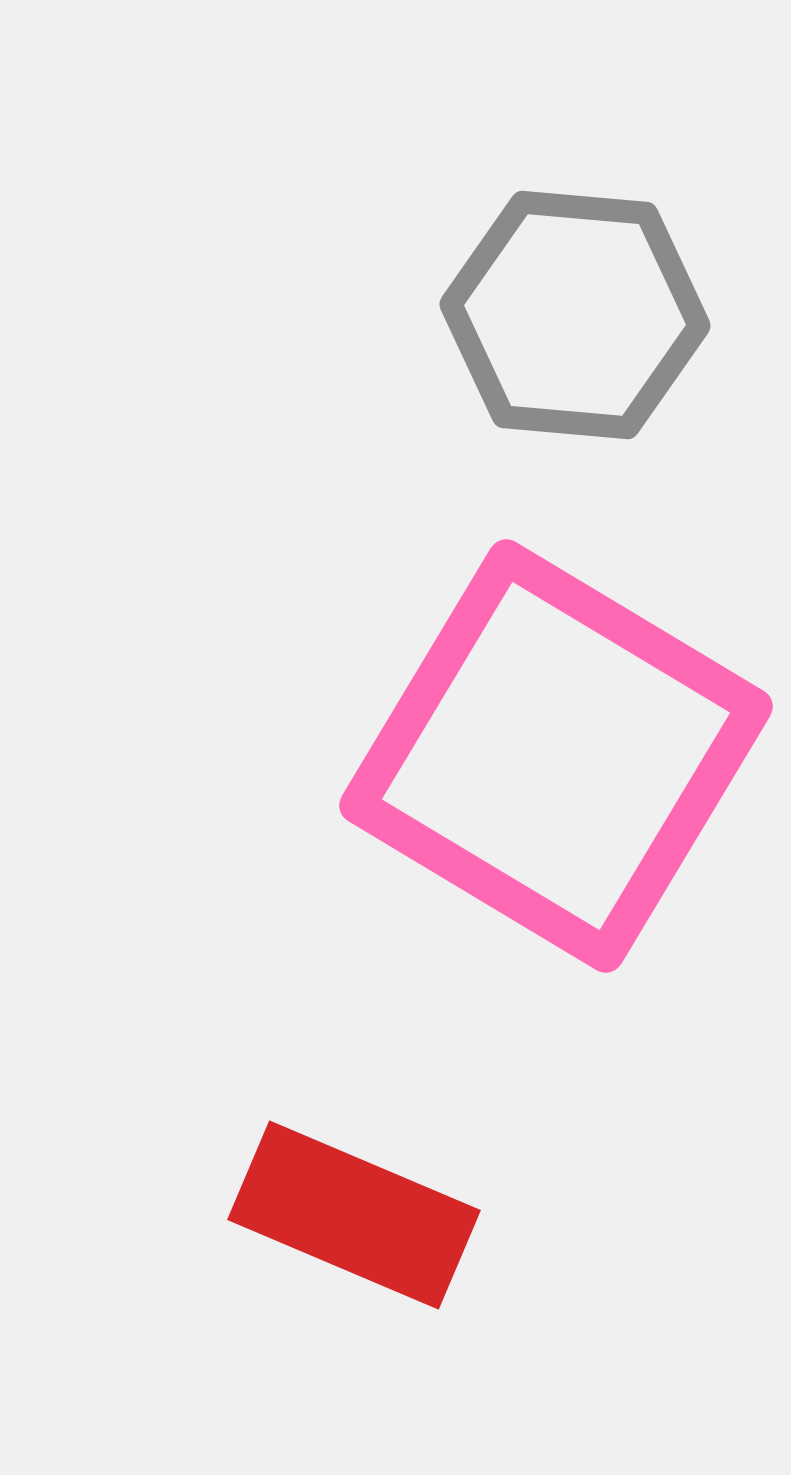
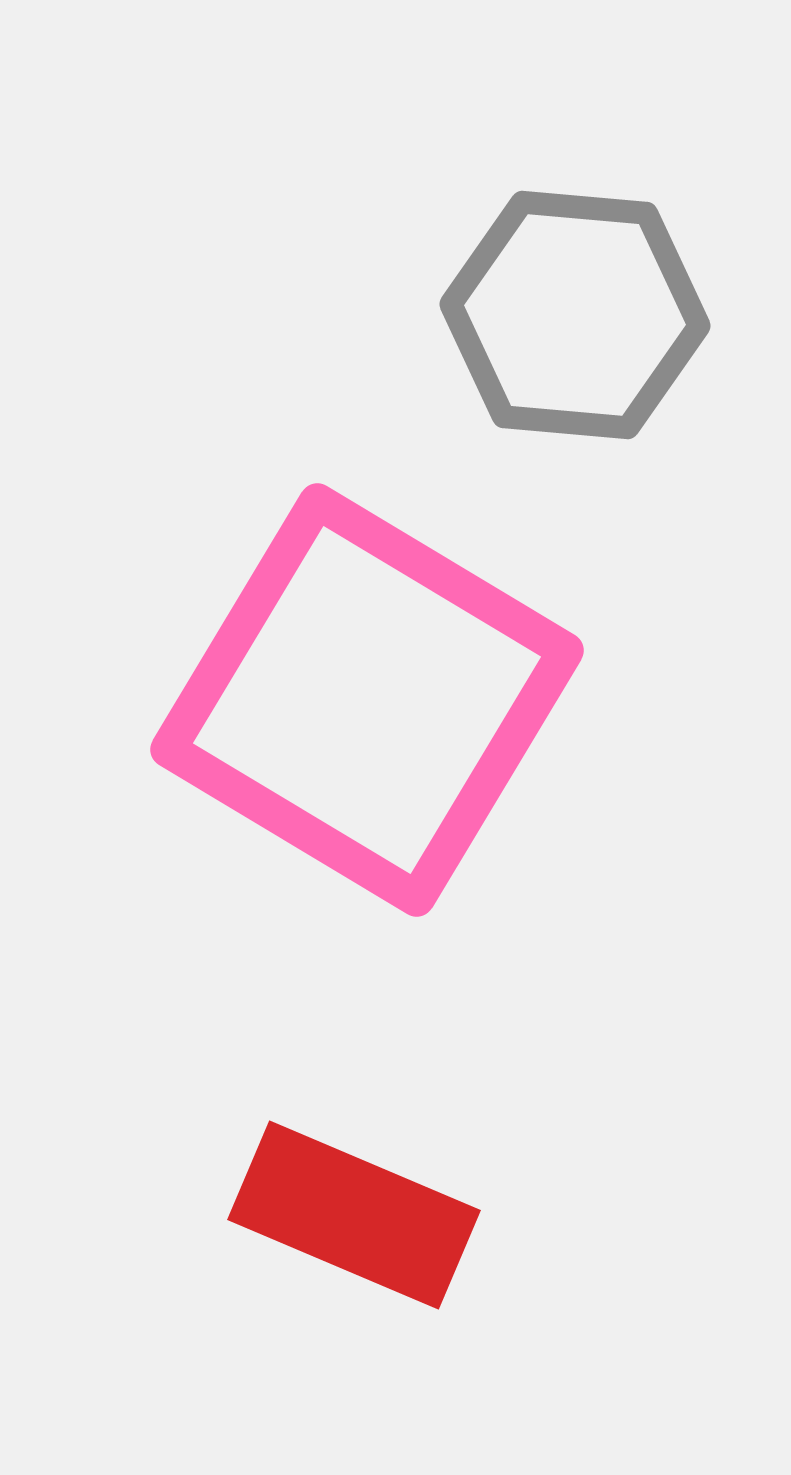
pink square: moved 189 px left, 56 px up
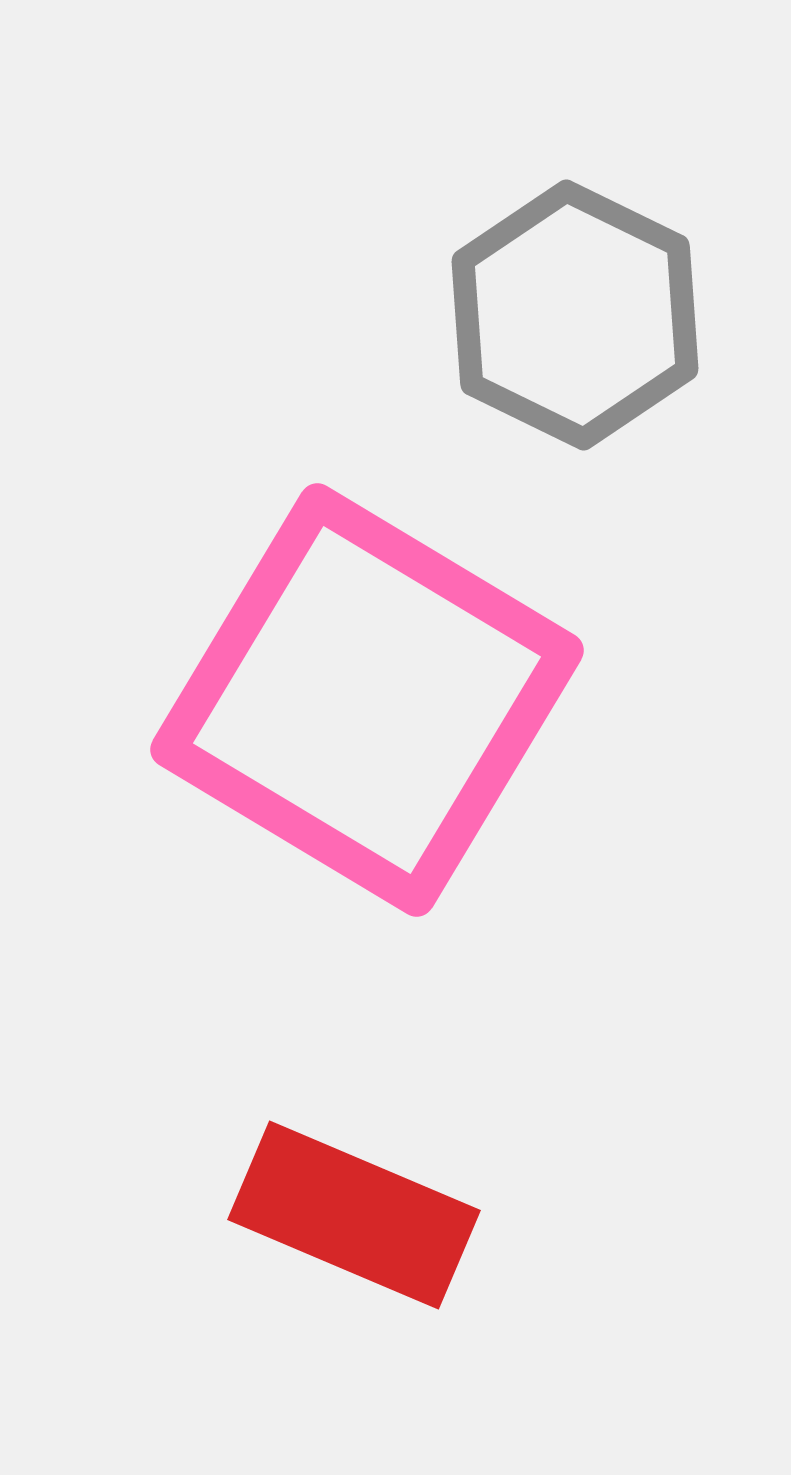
gray hexagon: rotated 21 degrees clockwise
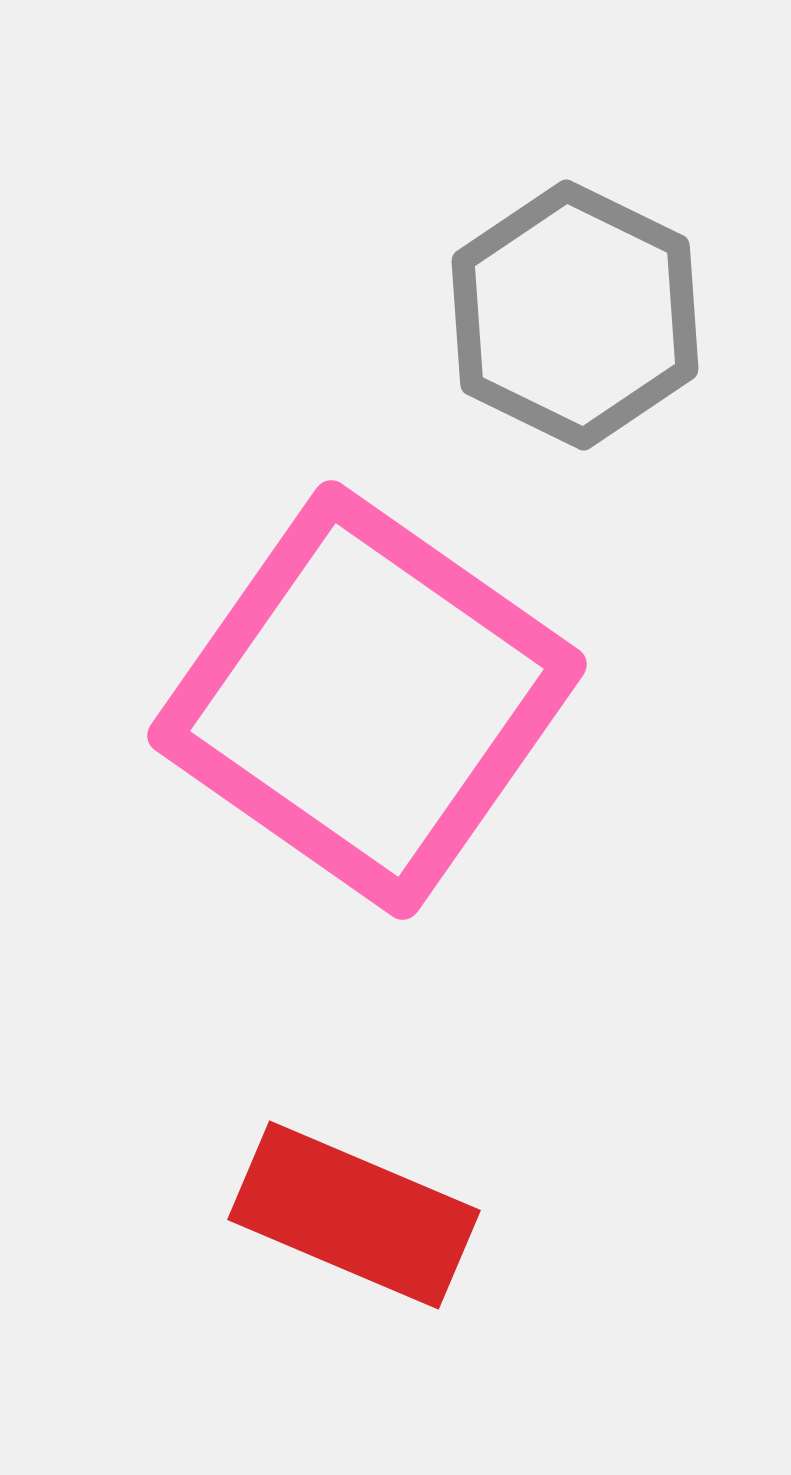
pink square: rotated 4 degrees clockwise
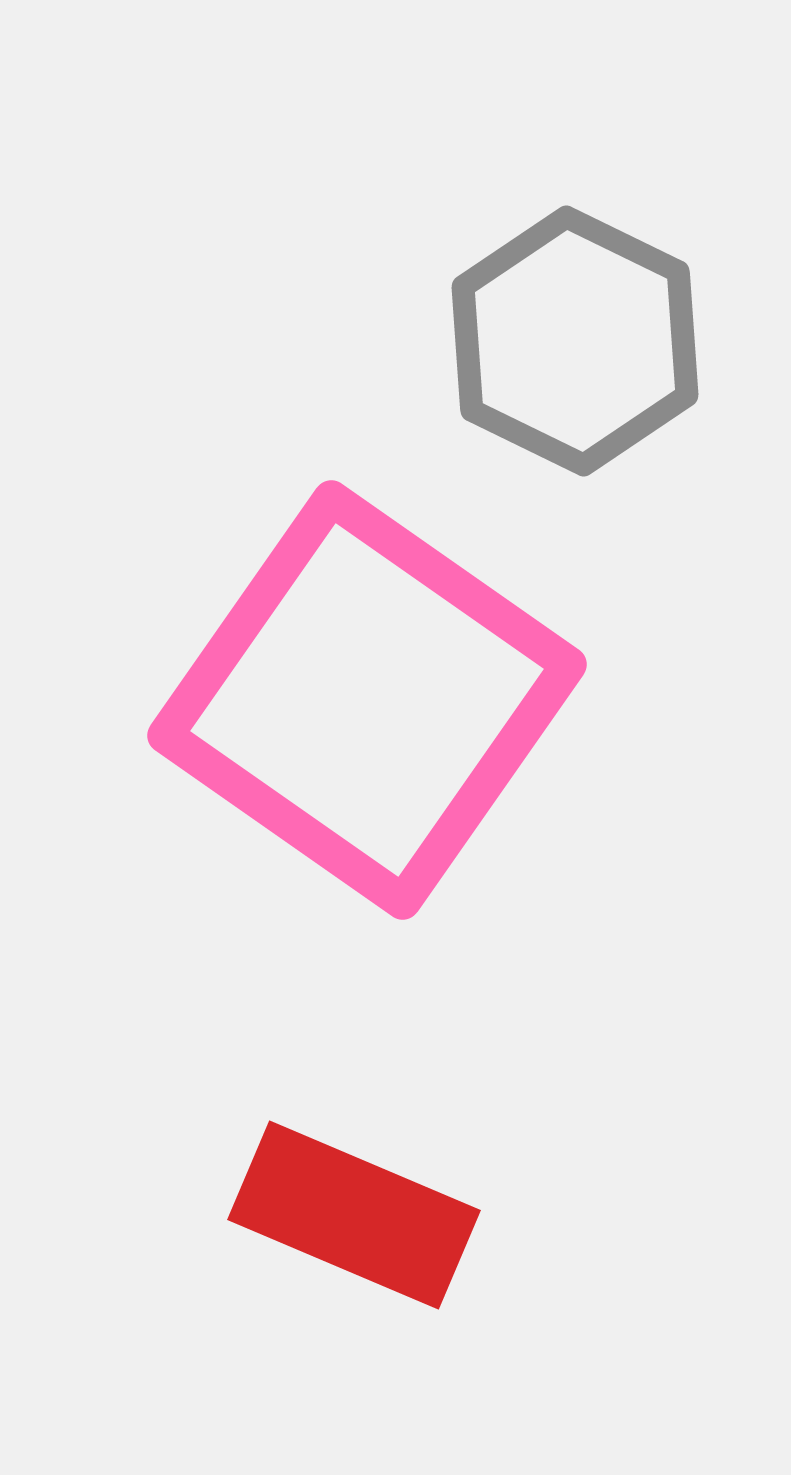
gray hexagon: moved 26 px down
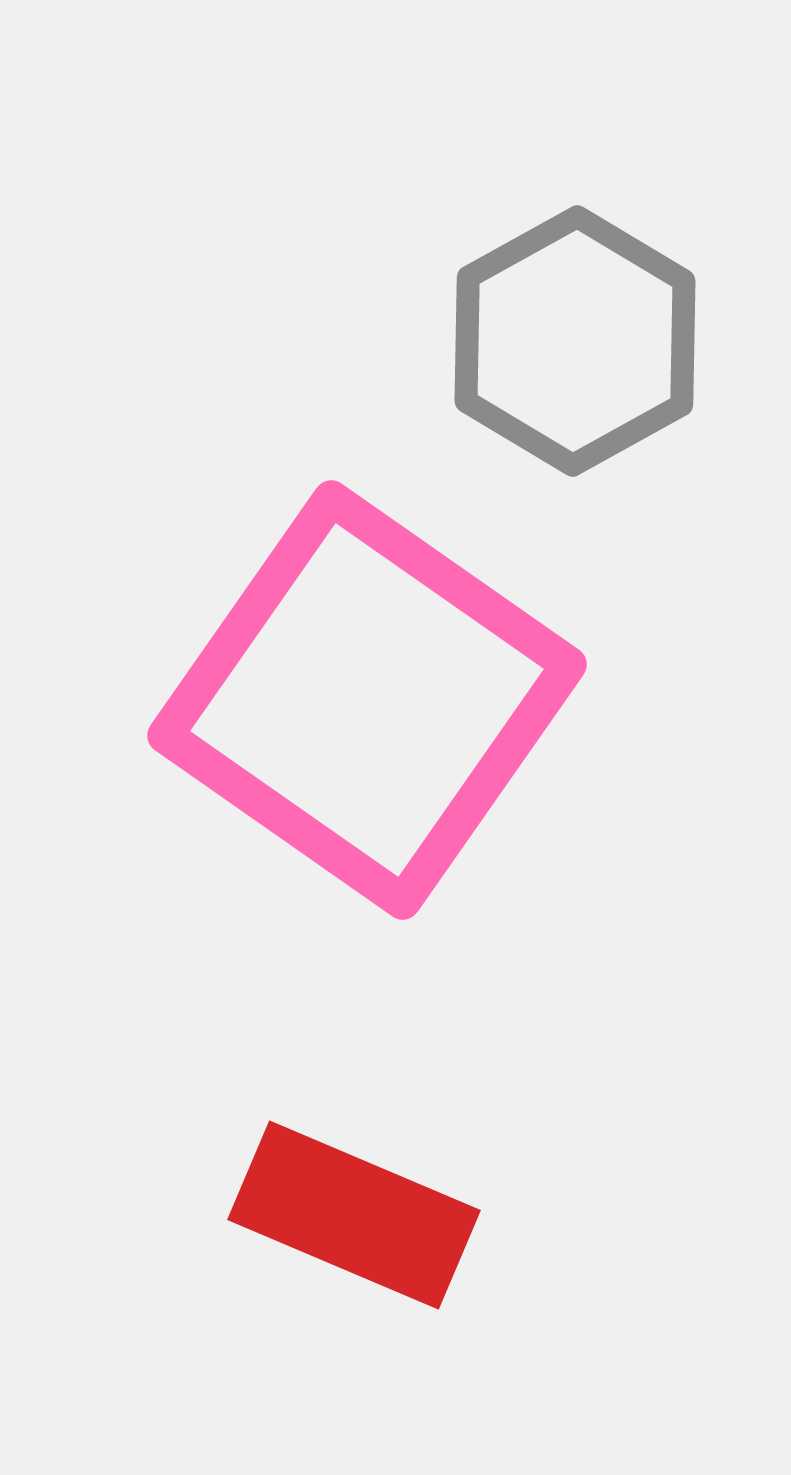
gray hexagon: rotated 5 degrees clockwise
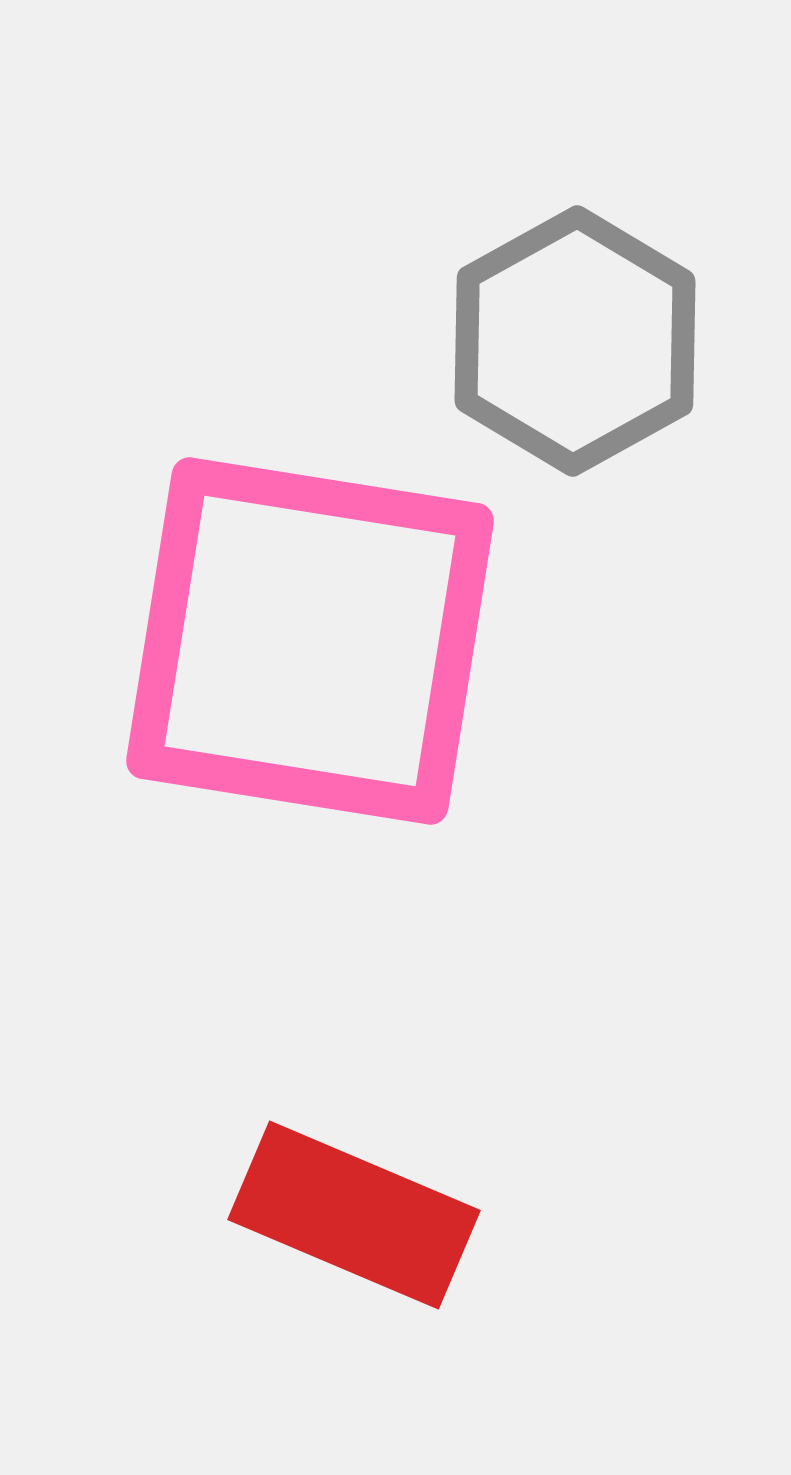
pink square: moved 57 px left, 59 px up; rotated 26 degrees counterclockwise
